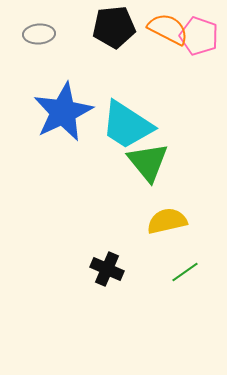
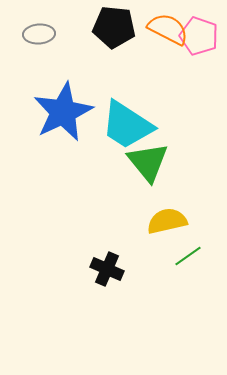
black pentagon: rotated 12 degrees clockwise
green line: moved 3 px right, 16 px up
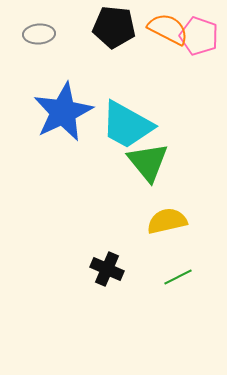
cyan trapezoid: rotated 4 degrees counterclockwise
green line: moved 10 px left, 21 px down; rotated 8 degrees clockwise
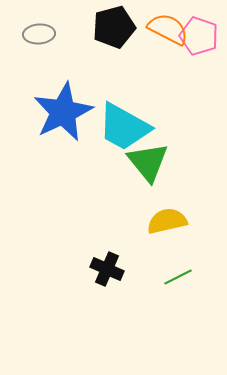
black pentagon: rotated 21 degrees counterclockwise
cyan trapezoid: moved 3 px left, 2 px down
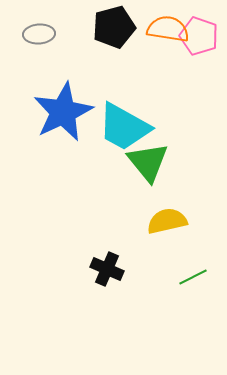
orange semicircle: rotated 18 degrees counterclockwise
green line: moved 15 px right
